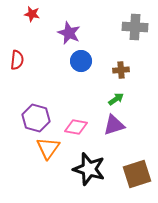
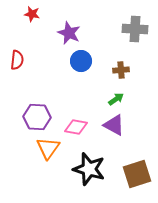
gray cross: moved 2 px down
purple hexagon: moved 1 px right, 1 px up; rotated 12 degrees counterclockwise
purple triangle: rotated 45 degrees clockwise
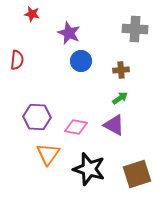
green arrow: moved 4 px right, 1 px up
orange triangle: moved 6 px down
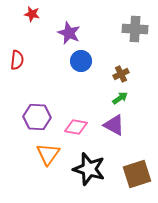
brown cross: moved 4 px down; rotated 21 degrees counterclockwise
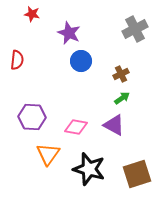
gray cross: rotated 30 degrees counterclockwise
green arrow: moved 2 px right
purple hexagon: moved 5 px left
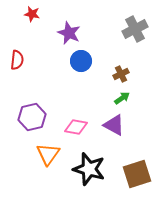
purple hexagon: rotated 16 degrees counterclockwise
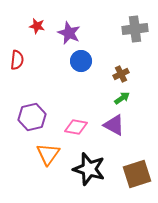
red star: moved 5 px right, 12 px down
gray cross: rotated 20 degrees clockwise
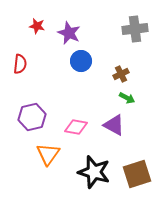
red semicircle: moved 3 px right, 4 px down
green arrow: moved 5 px right; rotated 63 degrees clockwise
black star: moved 5 px right, 3 px down
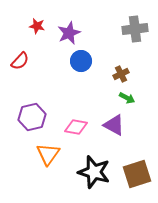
purple star: rotated 25 degrees clockwise
red semicircle: moved 3 px up; rotated 36 degrees clockwise
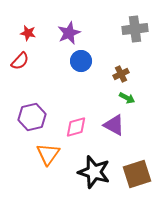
red star: moved 9 px left, 7 px down
pink diamond: rotated 25 degrees counterclockwise
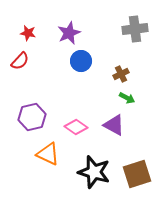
pink diamond: rotated 50 degrees clockwise
orange triangle: rotated 40 degrees counterclockwise
